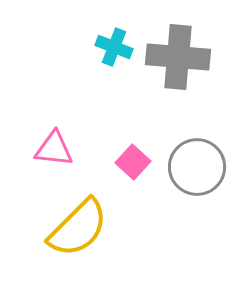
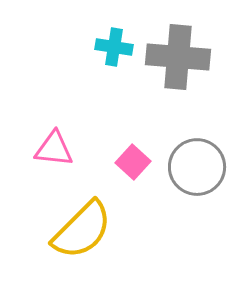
cyan cross: rotated 12 degrees counterclockwise
yellow semicircle: moved 4 px right, 2 px down
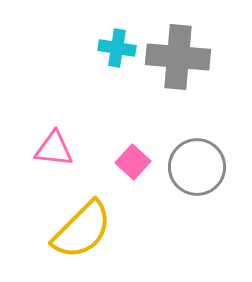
cyan cross: moved 3 px right, 1 px down
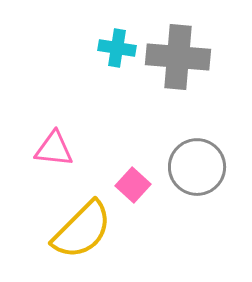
pink square: moved 23 px down
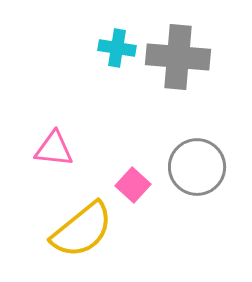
yellow semicircle: rotated 6 degrees clockwise
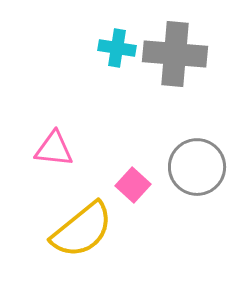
gray cross: moved 3 px left, 3 px up
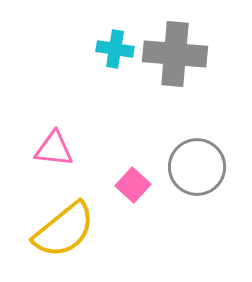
cyan cross: moved 2 px left, 1 px down
yellow semicircle: moved 18 px left
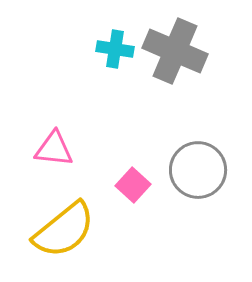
gray cross: moved 3 px up; rotated 18 degrees clockwise
gray circle: moved 1 px right, 3 px down
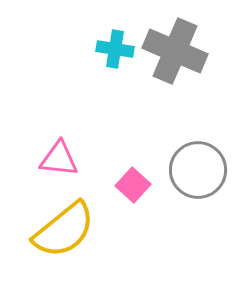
pink triangle: moved 5 px right, 10 px down
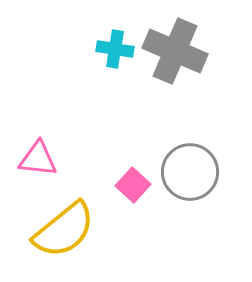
pink triangle: moved 21 px left
gray circle: moved 8 px left, 2 px down
